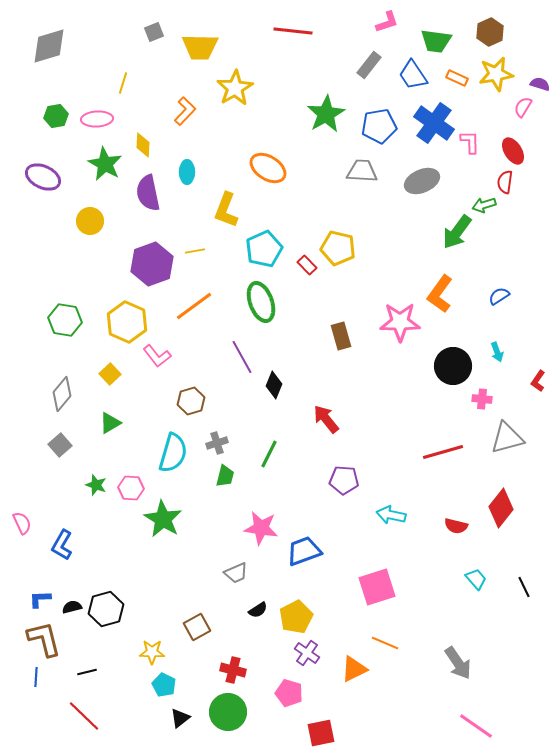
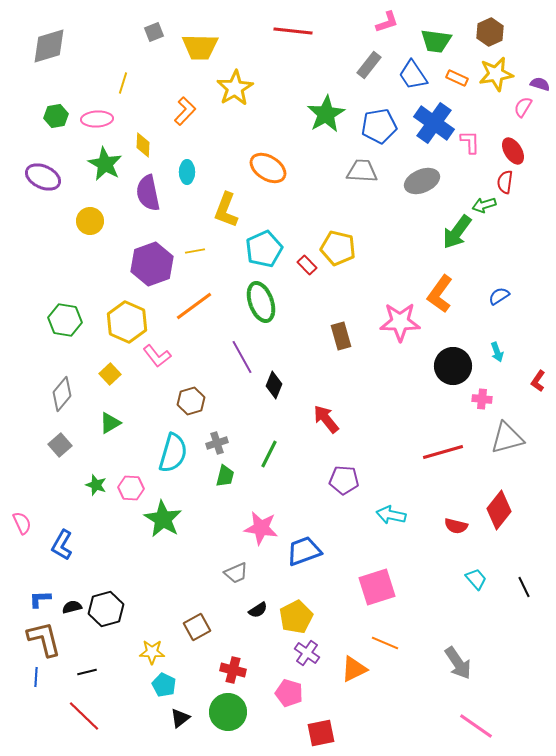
red diamond at (501, 508): moved 2 px left, 2 px down
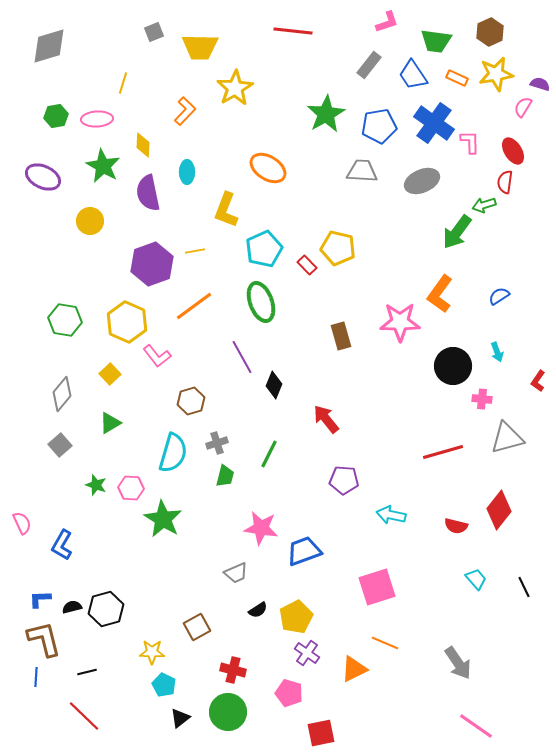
green star at (105, 164): moved 2 px left, 2 px down
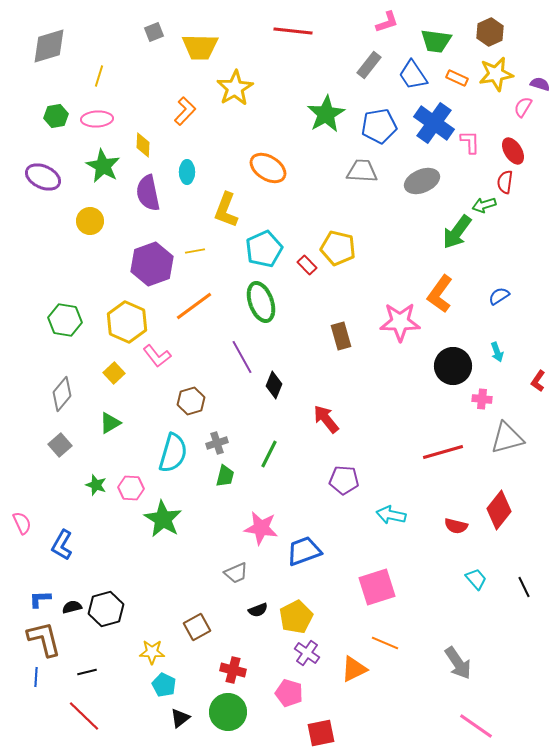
yellow line at (123, 83): moved 24 px left, 7 px up
yellow square at (110, 374): moved 4 px right, 1 px up
black semicircle at (258, 610): rotated 12 degrees clockwise
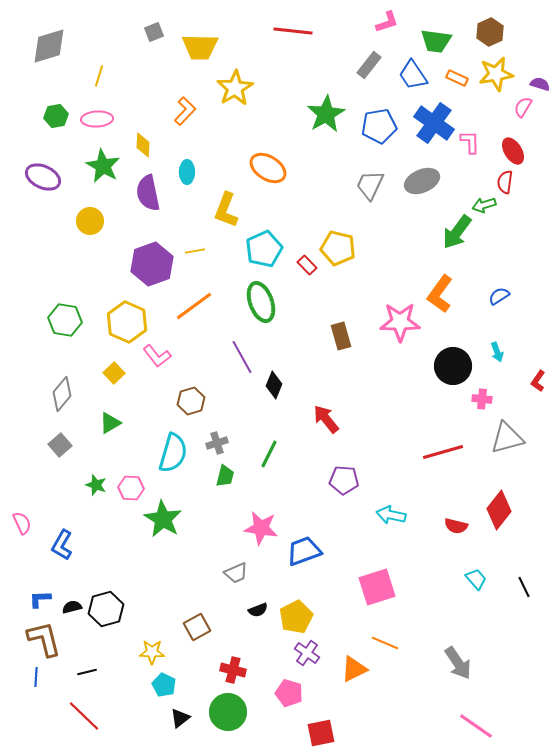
gray trapezoid at (362, 171): moved 8 px right, 14 px down; rotated 68 degrees counterclockwise
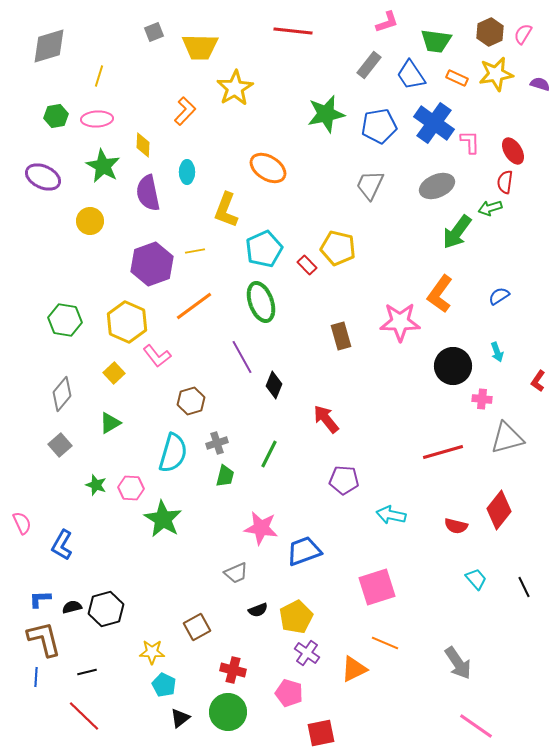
blue trapezoid at (413, 75): moved 2 px left
pink semicircle at (523, 107): moved 73 px up
green star at (326, 114): rotated 18 degrees clockwise
gray ellipse at (422, 181): moved 15 px right, 5 px down
green arrow at (484, 205): moved 6 px right, 3 px down
